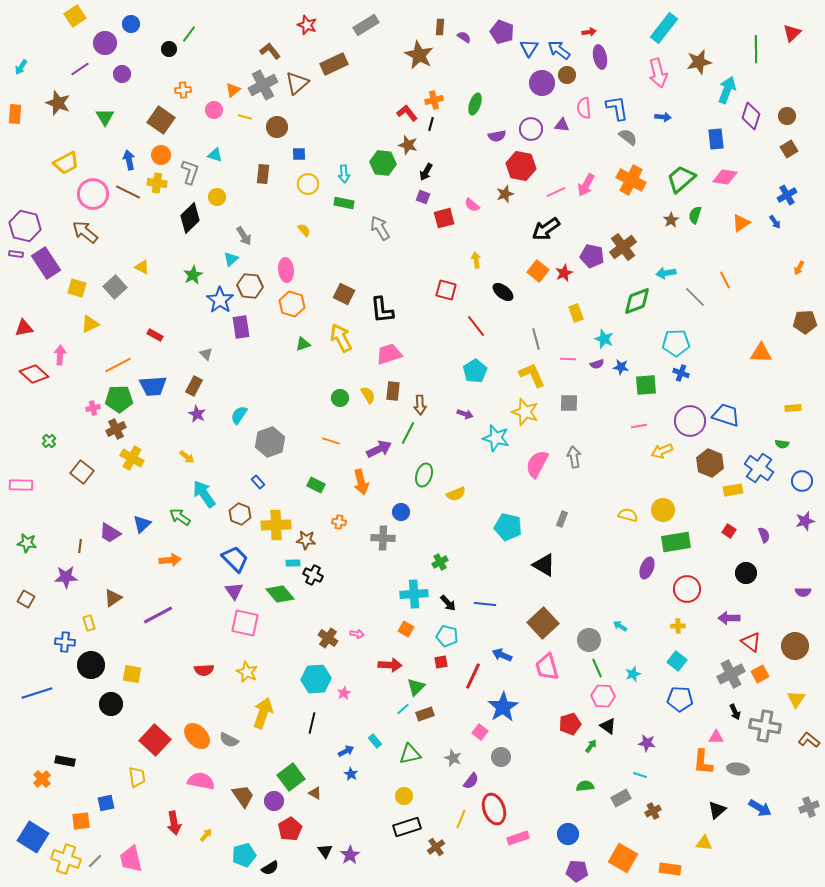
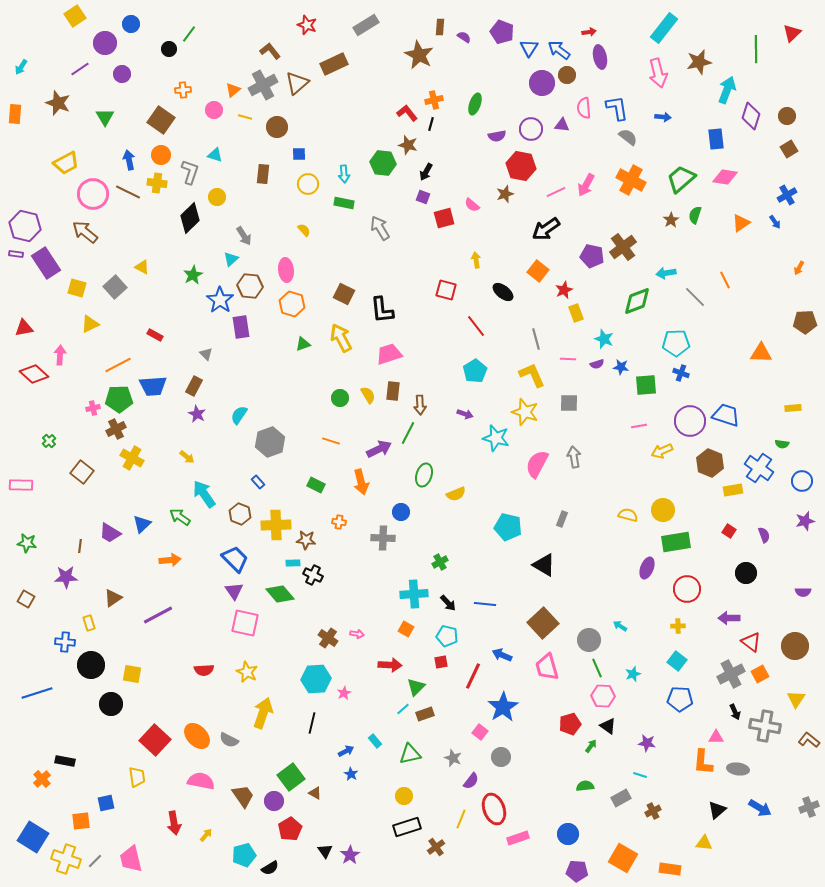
red star at (564, 273): moved 17 px down
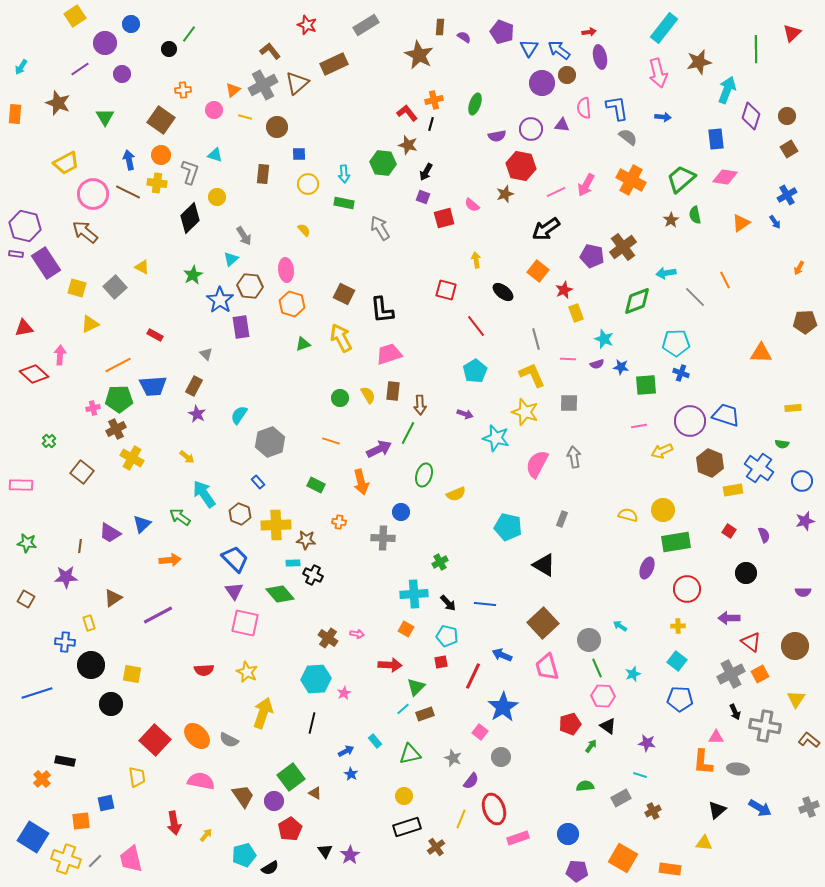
green semicircle at (695, 215): rotated 30 degrees counterclockwise
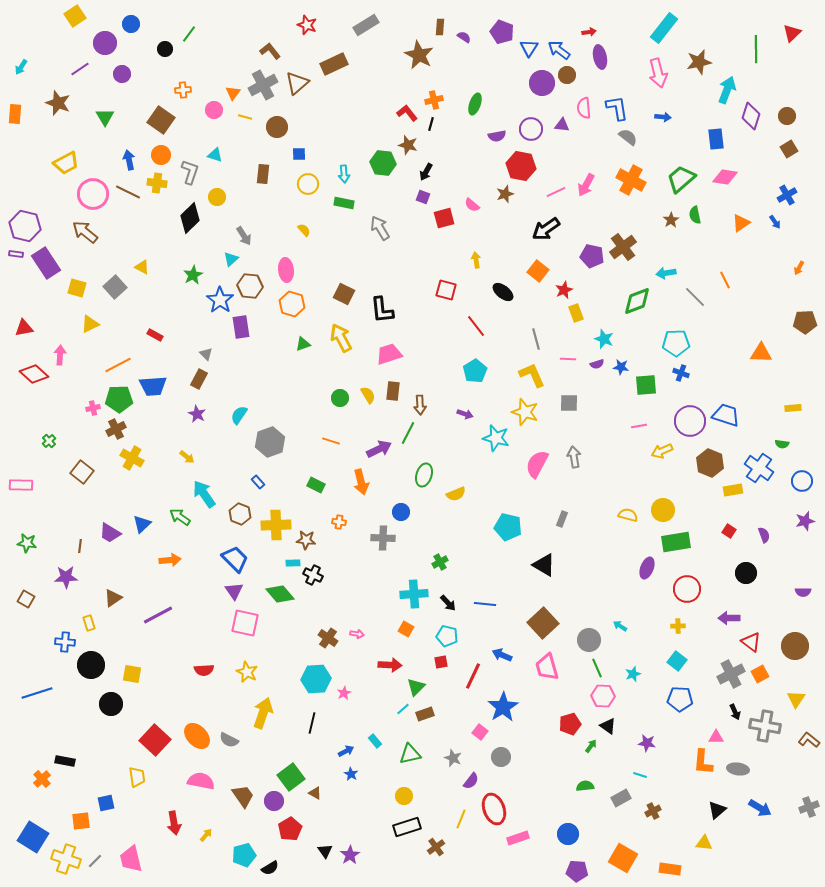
black circle at (169, 49): moved 4 px left
orange triangle at (233, 90): moved 3 px down; rotated 14 degrees counterclockwise
brown rectangle at (194, 386): moved 5 px right, 7 px up
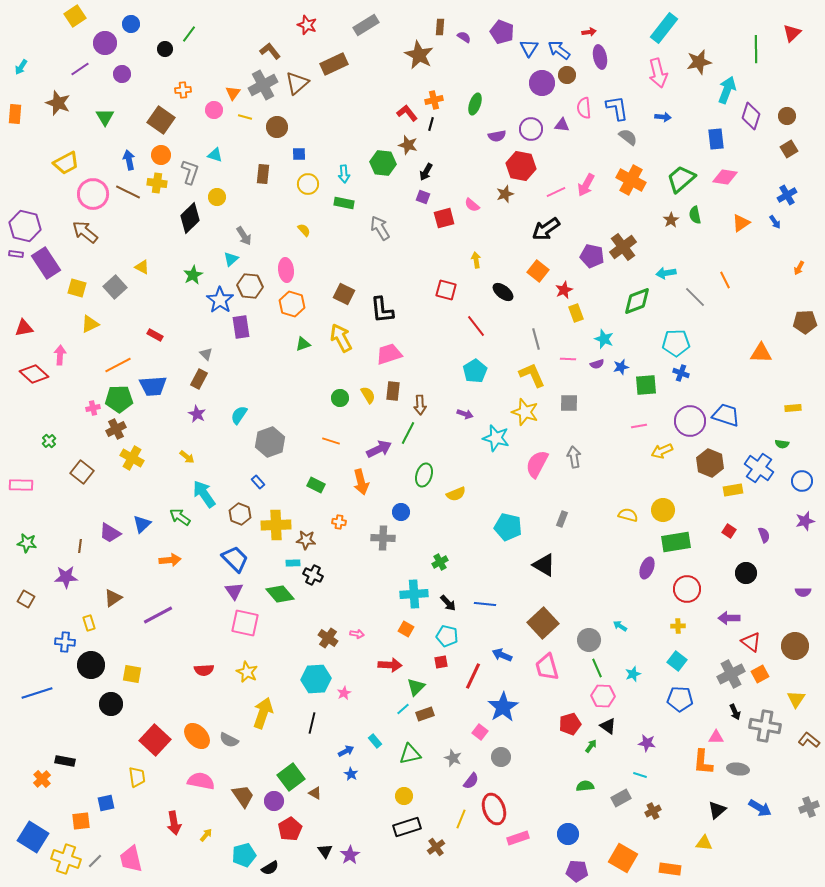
blue star at (621, 367): rotated 21 degrees counterclockwise
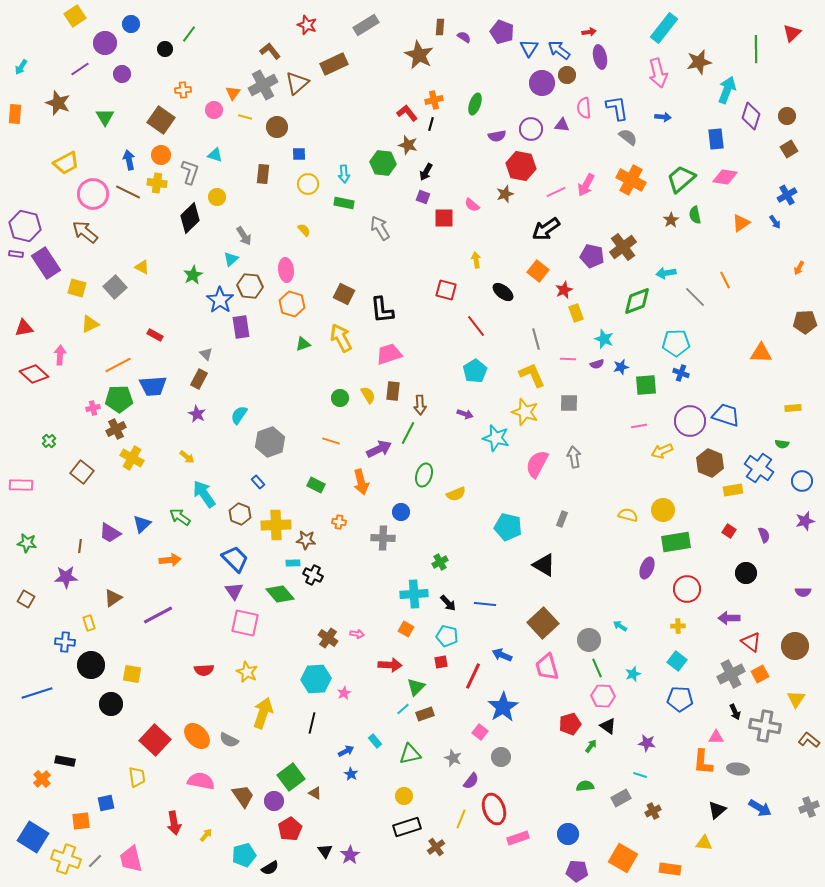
red square at (444, 218): rotated 15 degrees clockwise
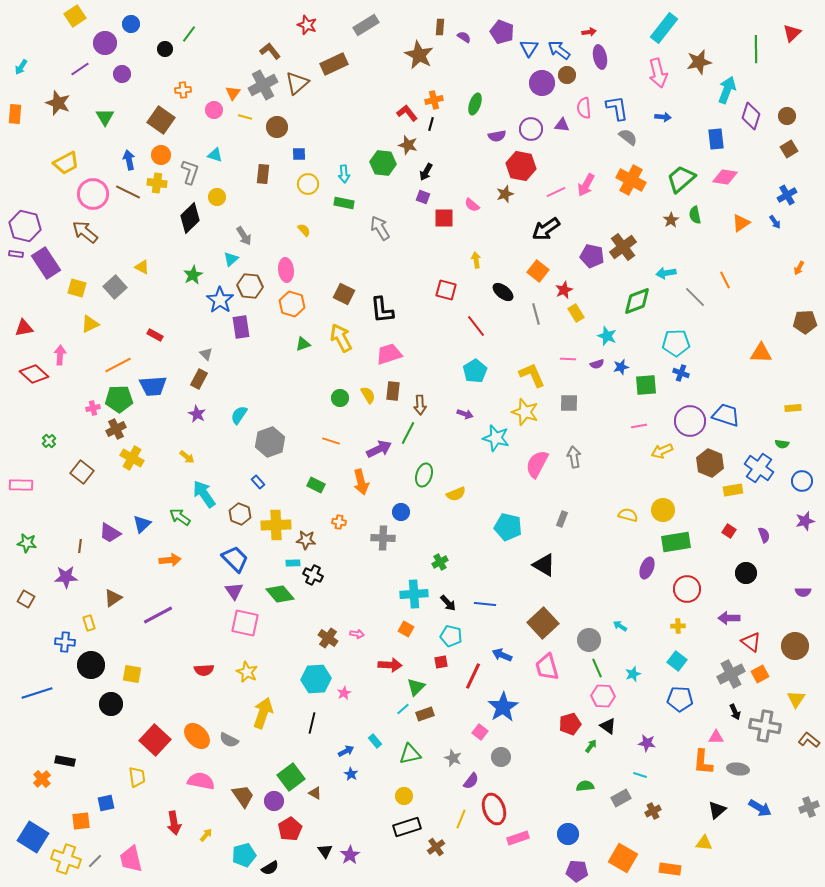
yellow rectangle at (576, 313): rotated 12 degrees counterclockwise
gray line at (536, 339): moved 25 px up
cyan star at (604, 339): moved 3 px right, 3 px up
cyan pentagon at (447, 636): moved 4 px right
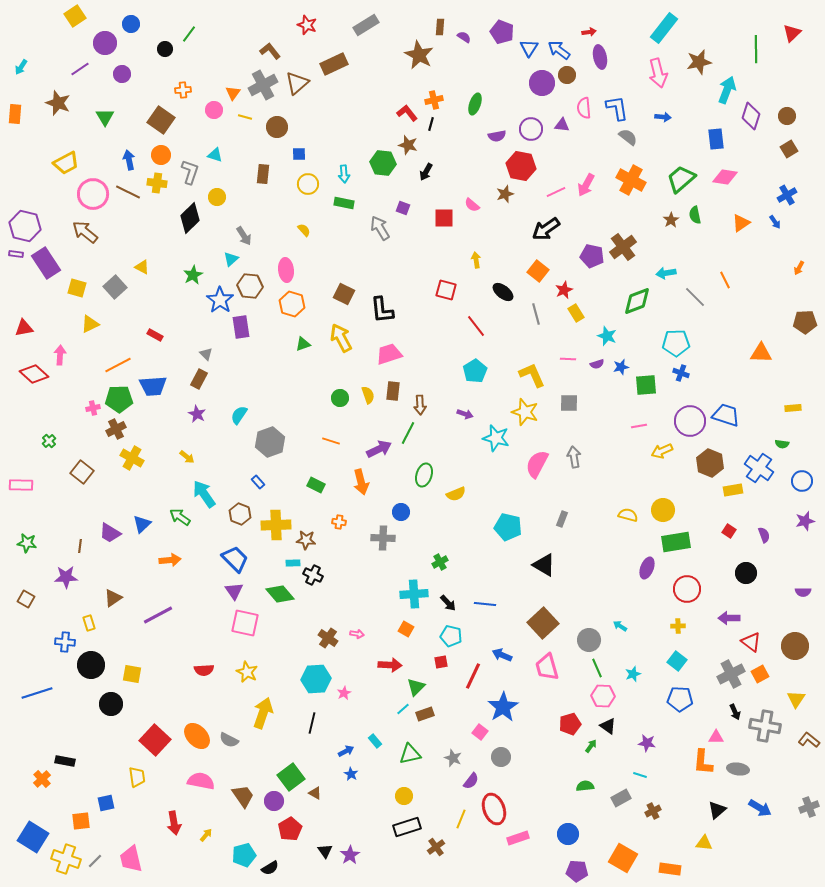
purple square at (423, 197): moved 20 px left, 11 px down
yellow semicircle at (368, 395): rotated 12 degrees clockwise
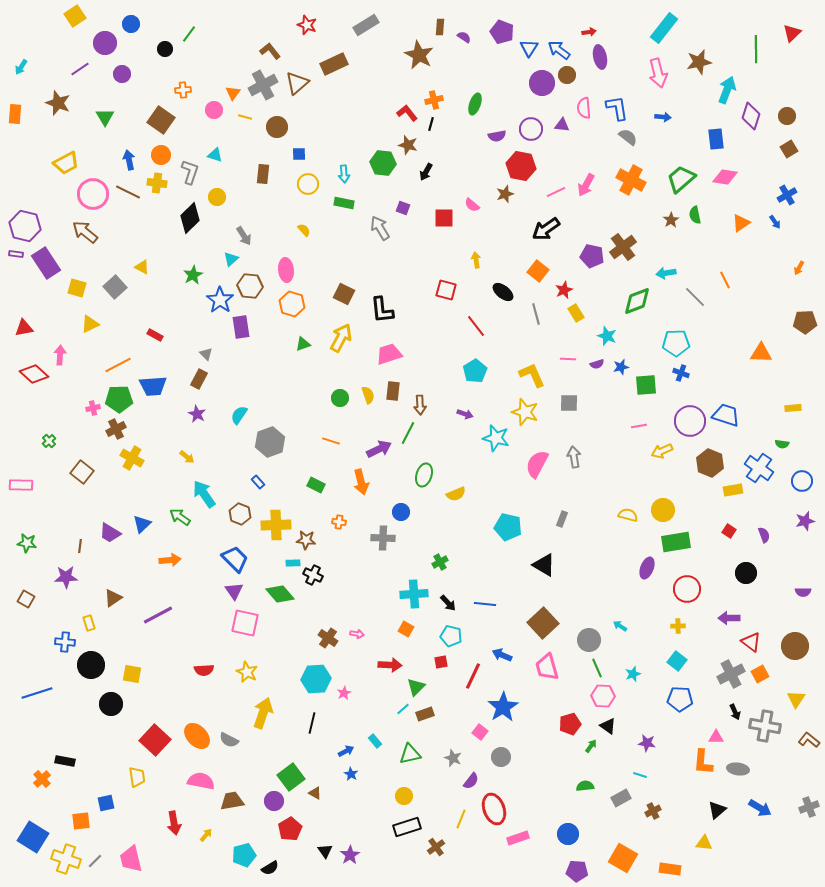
yellow arrow at (341, 338): rotated 56 degrees clockwise
brown trapezoid at (243, 796): moved 11 px left, 5 px down; rotated 65 degrees counterclockwise
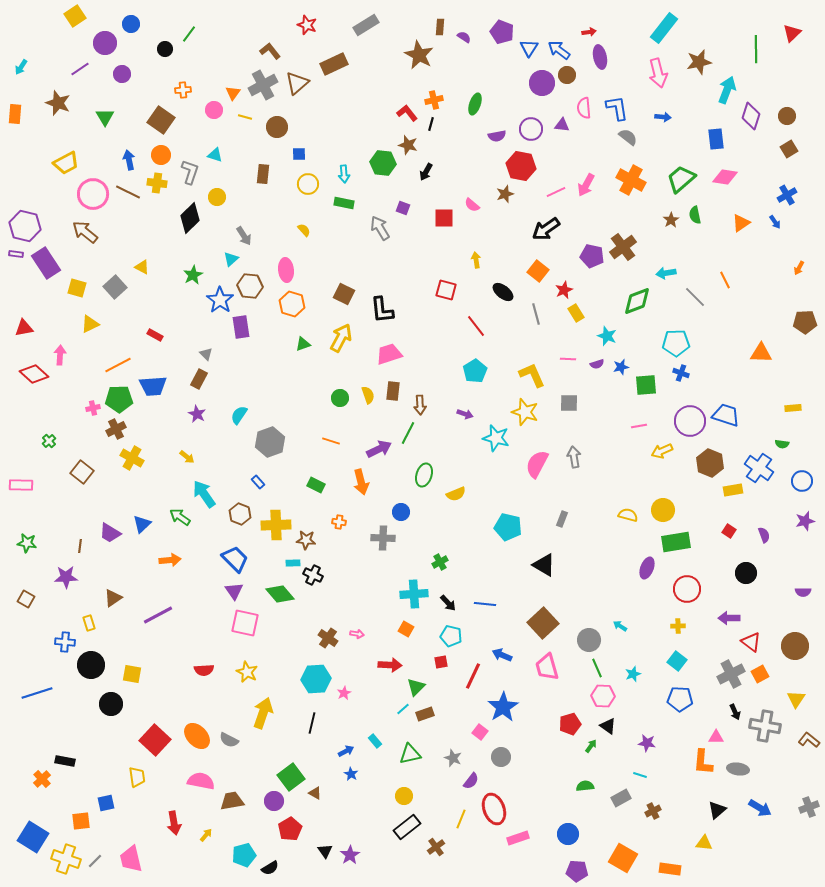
black rectangle at (407, 827): rotated 20 degrees counterclockwise
